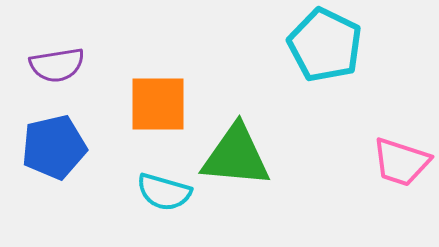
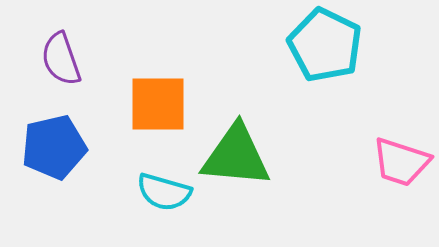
purple semicircle: moved 4 px right, 6 px up; rotated 80 degrees clockwise
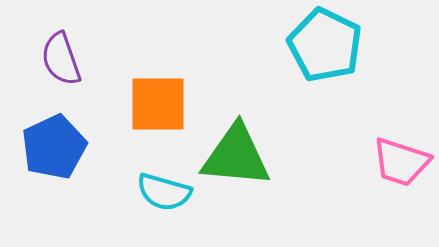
blue pentagon: rotated 12 degrees counterclockwise
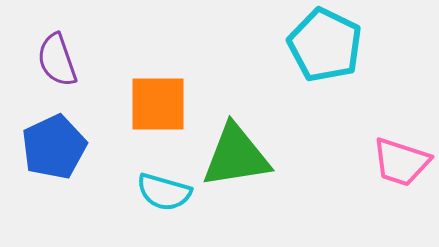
purple semicircle: moved 4 px left, 1 px down
green triangle: rotated 14 degrees counterclockwise
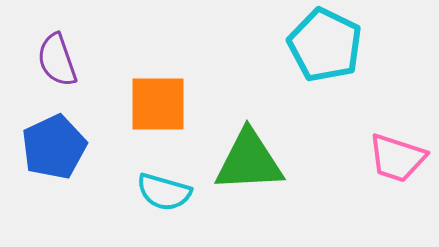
green triangle: moved 13 px right, 5 px down; rotated 6 degrees clockwise
pink trapezoid: moved 4 px left, 4 px up
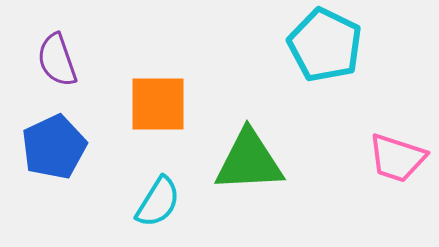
cyan semicircle: moved 6 px left, 10 px down; rotated 74 degrees counterclockwise
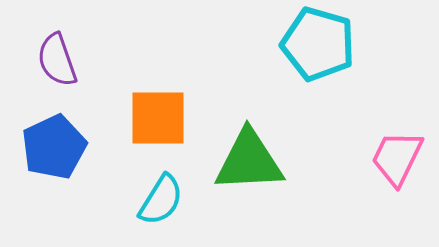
cyan pentagon: moved 7 px left, 1 px up; rotated 10 degrees counterclockwise
orange square: moved 14 px down
pink trapezoid: rotated 98 degrees clockwise
cyan semicircle: moved 3 px right, 2 px up
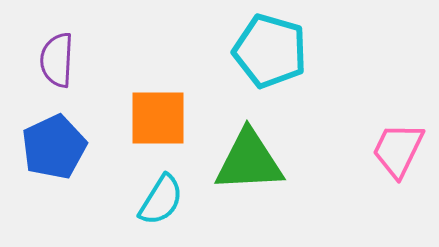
cyan pentagon: moved 48 px left, 7 px down
purple semicircle: rotated 22 degrees clockwise
pink trapezoid: moved 1 px right, 8 px up
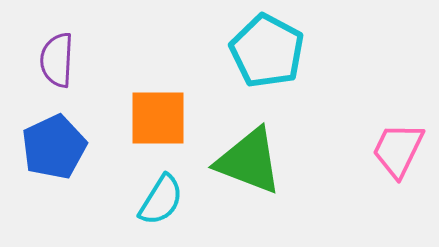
cyan pentagon: moved 3 px left; rotated 12 degrees clockwise
green triangle: rotated 24 degrees clockwise
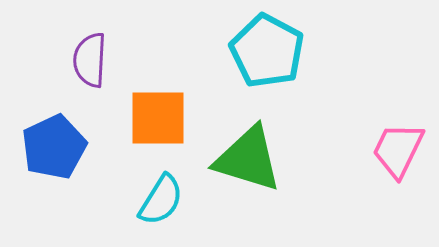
purple semicircle: moved 33 px right
green triangle: moved 1 px left, 2 px up; rotated 4 degrees counterclockwise
